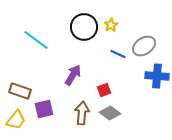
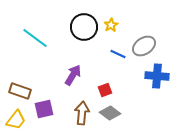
cyan line: moved 1 px left, 2 px up
red square: moved 1 px right
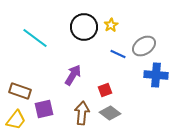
blue cross: moved 1 px left, 1 px up
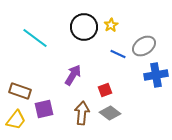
blue cross: rotated 15 degrees counterclockwise
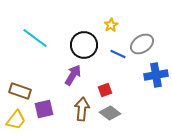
black circle: moved 18 px down
gray ellipse: moved 2 px left, 2 px up
brown arrow: moved 4 px up
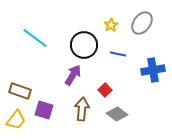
gray ellipse: moved 21 px up; rotated 20 degrees counterclockwise
blue line: rotated 14 degrees counterclockwise
blue cross: moved 3 px left, 5 px up
red square: rotated 24 degrees counterclockwise
purple square: moved 1 px down; rotated 30 degrees clockwise
gray diamond: moved 7 px right, 1 px down
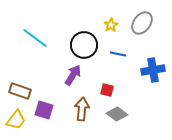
red square: moved 2 px right; rotated 32 degrees counterclockwise
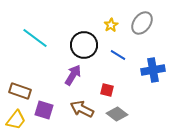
blue line: moved 1 px down; rotated 21 degrees clockwise
brown arrow: rotated 70 degrees counterclockwise
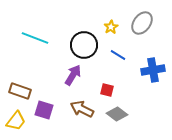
yellow star: moved 2 px down
cyan line: rotated 16 degrees counterclockwise
yellow trapezoid: moved 1 px down
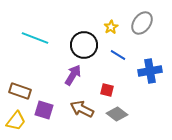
blue cross: moved 3 px left, 1 px down
